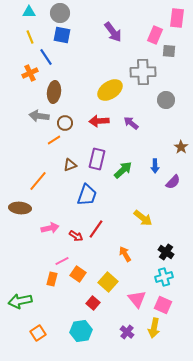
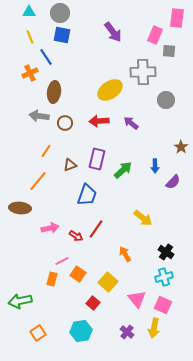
orange line at (54, 140): moved 8 px left, 11 px down; rotated 24 degrees counterclockwise
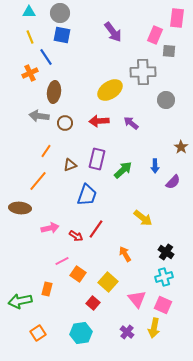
orange rectangle at (52, 279): moved 5 px left, 10 px down
cyan hexagon at (81, 331): moved 2 px down
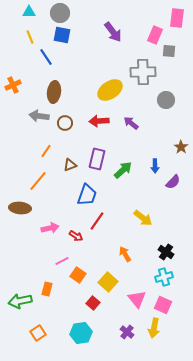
orange cross at (30, 73): moved 17 px left, 12 px down
red line at (96, 229): moved 1 px right, 8 px up
orange square at (78, 274): moved 1 px down
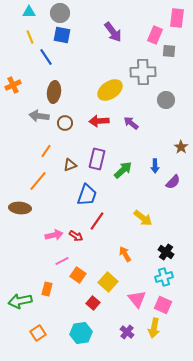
pink arrow at (50, 228): moved 4 px right, 7 px down
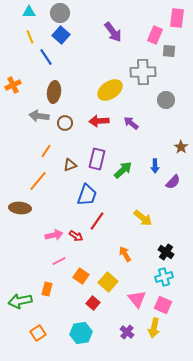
blue square at (62, 35): moved 1 px left; rotated 30 degrees clockwise
pink line at (62, 261): moved 3 px left
orange square at (78, 275): moved 3 px right, 1 px down
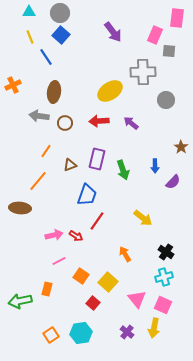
yellow ellipse at (110, 90): moved 1 px down
green arrow at (123, 170): rotated 114 degrees clockwise
orange square at (38, 333): moved 13 px right, 2 px down
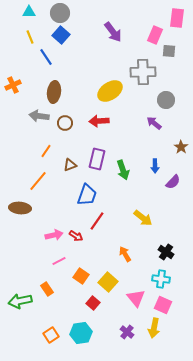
purple arrow at (131, 123): moved 23 px right
cyan cross at (164, 277): moved 3 px left, 2 px down; rotated 24 degrees clockwise
orange rectangle at (47, 289): rotated 48 degrees counterclockwise
pink triangle at (137, 299): moved 1 px left, 1 px up
